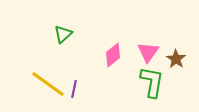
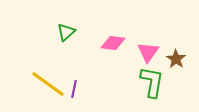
green triangle: moved 3 px right, 2 px up
pink diamond: moved 12 px up; rotated 45 degrees clockwise
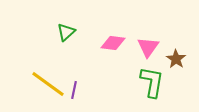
pink triangle: moved 5 px up
purple line: moved 1 px down
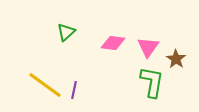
yellow line: moved 3 px left, 1 px down
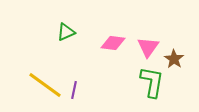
green triangle: rotated 18 degrees clockwise
brown star: moved 2 px left
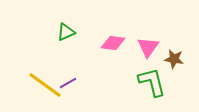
brown star: rotated 24 degrees counterclockwise
green L-shape: rotated 24 degrees counterclockwise
purple line: moved 6 px left, 7 px up; rotated 48 degrees clockwise
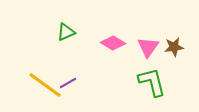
pink diamond: rotated 25 degrees clockwise
brown star: moved 12 px up; rotated 18 degrees counterclockwise
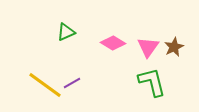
brown star: rotated 18 degrees counterclockwise
purple line: moved 4 px right
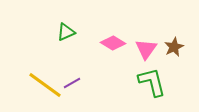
pink triangle: moved 2 px left, 2 px down
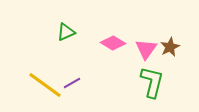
brown star: moved 4 px left
green L-shape: rotated 28 degrees clockwise
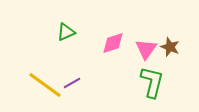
pink diamond: rotated 50 degrees counterclockwise
brown star: rotated 24 degrees counterclockwise
